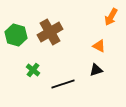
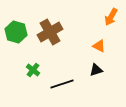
green hexagon: moved 3 px up
black line: moved 1 px left
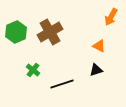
green hexagon: rotated 20 degrees clockwise
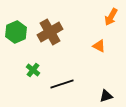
black triangle: moved 10 px right, 26 px down
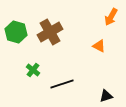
green hexagon: rotated 20 degrees counterclockwise
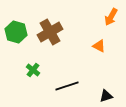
black line: moved 5 px right, 2 px down
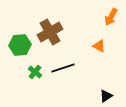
green hexagon: moved 4 px right, 13 px down; rotated 20 degrees counterclockwise
green cross: moved 2 px right, 2 px down
black line: moved 4 px left, 18 px up
black triangle: rotated 16 degrees counterclockwise
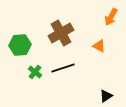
brown cross: moved 11 px right, 1 px down
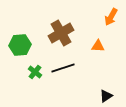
orange triangle: moved 1 px left; rotated 24 degrees counterclockwise
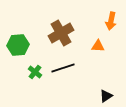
orange arrow: moved 4 px down; rotated 18 degrees counterclockwise
green hexagon: moved 2 px left
